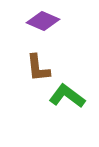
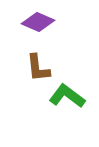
purple diamond: moved 5 px left, 1 px down
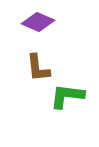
green L-shape: rotated 30 degrees counterclockwise
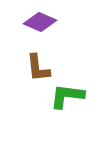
purple diamond: moved 2 px right
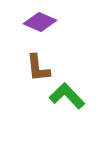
green L-shape: rotated 39 degrees clockwise
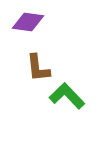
purple diamond: moved 12 px left; rotated 16 degrees counterclockwise
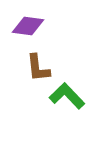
purple diamond: moved 4 px down
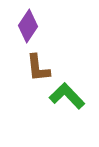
purple diamond: rotated 64 degrees counterclockwise
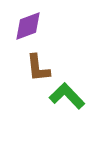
purple diamond: rotated 36 degrees clockwise
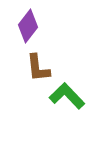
purple diamond: rotated 32 degrees counterclockwise
